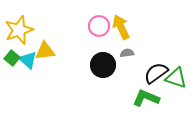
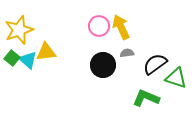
yellow triangle: moved 1 px right, 1 px down
black semicircle: moved 1 px left, 9 px up
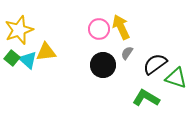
pink circle: moved 3 px down
gray semicircle: rotated 48 degrees counterclockwise
green L-shape: rotated 8 degrees clockwise
